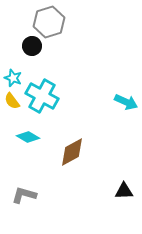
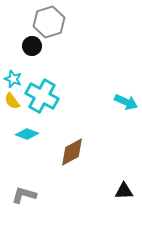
cyan star: moved 1 px down
cyan diamond: moved 1 px left, 3 px up; rotated 10 degrees counterclockwise
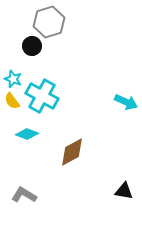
black triangle: rotated 12 degrees clockwise
gray L-shape: rotated 15 degrees clockwise
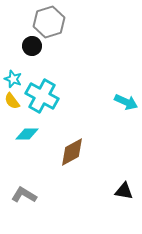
cyan diamond: rotated 20 degrees counterclockwise
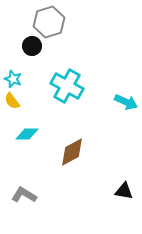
cyan cross: moved 25 px right, 10 px up
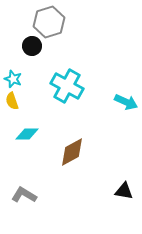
yellow semicircle: rotated 18 degrees clockwise
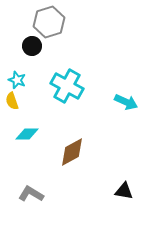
cyan star: moved 4 px right, 1 px down
gray L-shape: moved 7 px right, 1 px up
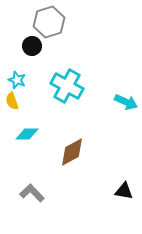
gray L-shape: moved 1 px right, 1 px up; rotated 15 degrees clockwise
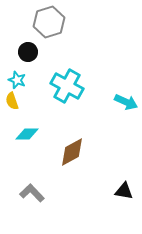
black circle: moved 4 px left, 6 px down
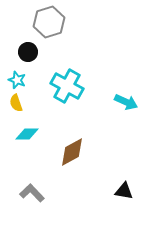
yellow semicircle: moved 4 px right, 2 px down
